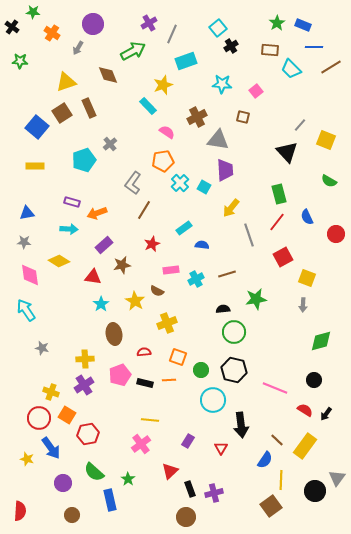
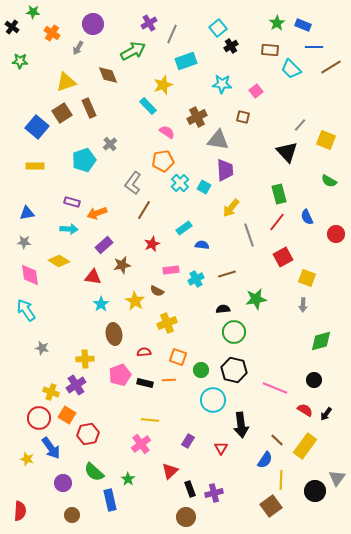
purple cross at (84, 385): moved 8 px left
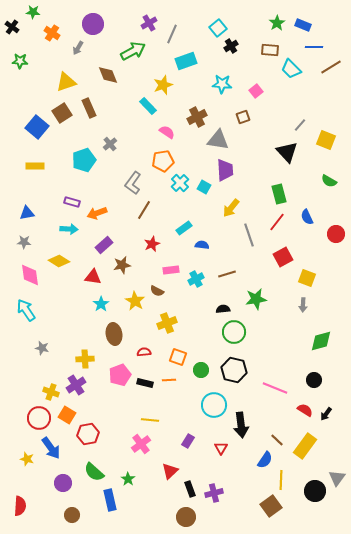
brown square at (243, 117): rotated 32 degrees counterclockwise
cyan circle at (213, 400): moved 1 px right, 5 px down
red semicircle at (20, 511): moved 5 px up
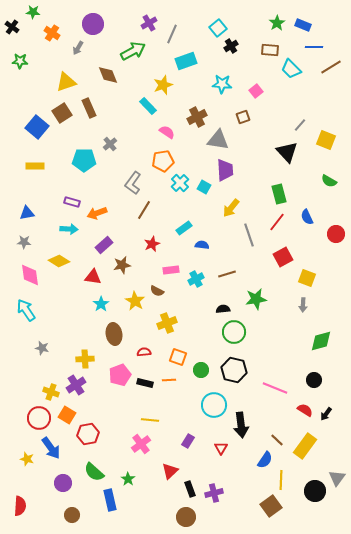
cyan pentagon at (84, 160): rotated 20 degrees clockwise
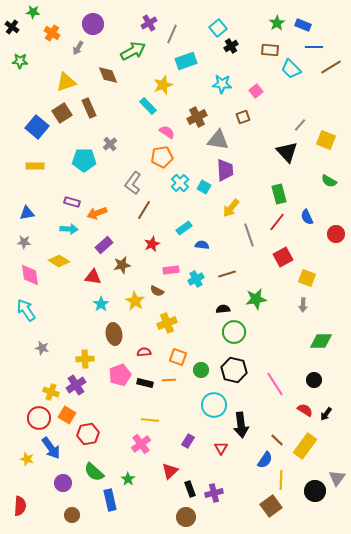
orange pentagon at (163, 161): moved 1 px left, 4 px up
green diamond at (321, 341): rotated 15 degrees clockwise
pink line at (275, 388): moved 4 px up; rotated 35 degrees clockwise
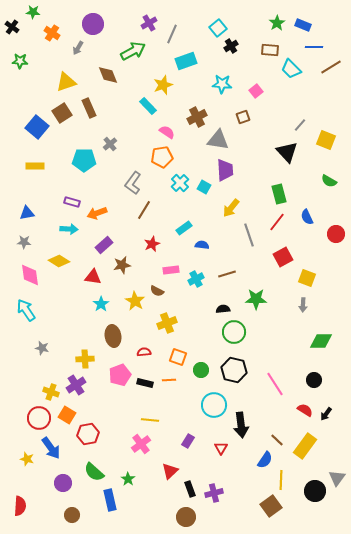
green star at (256, 299): rotated 10 degrees clockwise
brown ellipse at (114, 334): moved 1 px left, 2 px down
